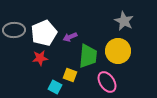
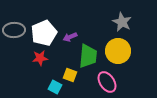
gray star: moved 2 px left, 1 px down
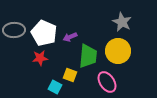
white pentagon: rotated 25 degrees counterclockwise
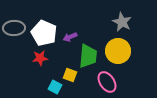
gray ellipse: moved 2 px up
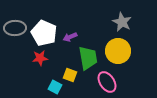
gray ellipse: moved 1 px right
green trapezoid: moved 2 px down; rotated 15 degrees counterclockwise
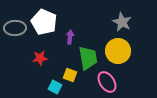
white pentagon: moved 11 px up
purple arrow: rotated 120 degrees clockwise
